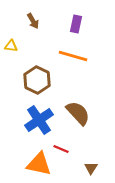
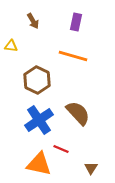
purple rectangle: moved 2 px up
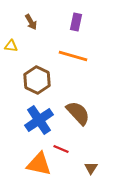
brown arrow: moved 2 px left, 1 px down
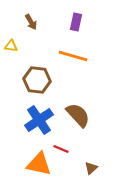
brown hexagon: rotated 20 degrees counterclockwise
brown semicircle: moved 2 px down
brown triangle: rotated 16 degrees clockwise
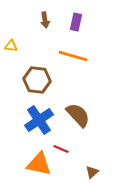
brown arrow: moved 14 px right, 2 px up; rotated 21 degrees clockwise
brown triangle: moved 1 px right, 4 px down
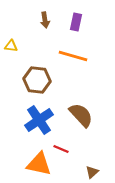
brown semicircle: moved 3 px right
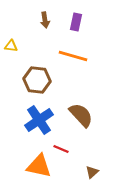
orange triangle: moved 2 px down
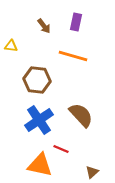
brown arrow: moved 1 px left, 6 px down; rotated 28 degrees counterclockwise
orange triangle: moved 1 px right, 1 px up
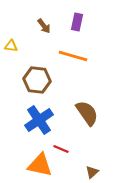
purple rectangle: moved 1 px right
brown semicircle: moved 6 px right, 2 px up; rotated 8 degrees clockwise
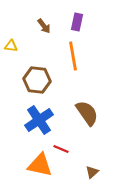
orange line: rotated 64 degrees clockwise
